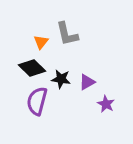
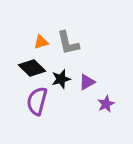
gray L-shape: moved 1 px right, 9 px down
orange triangle: rotated 35 degrees clockwise
black star: rotated 24 degrees counterclockwise
purple star: rotated 18 degrees clockwise
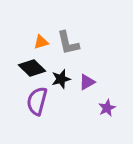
purple star: moved 1 px right, 4 px down
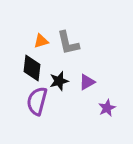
orange triangle: moved 1 px up
black diamond: rotated 52 degrees clockwise
black star: moved 2 px left, 2 px down
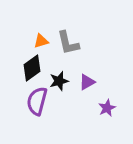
black diamond: rotated 48 degrees clockwise
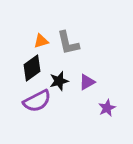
purple semicircle: rotated 132 degrees counterclockwise
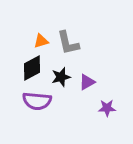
black diamond: rotated 8 degrees clockwise
black star: moved 2 px right, 4 px up
purple semicircle: rotated 32 degrees clockwise
purple star: rotated 24 degrees clockwise
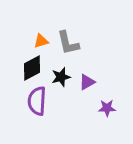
purple semicircle: rotated 88 degrees clockwise
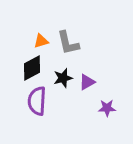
black star: moved 2 px right, 1 px down
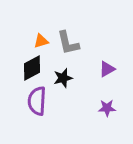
purple triangle: moved 20 px right, 13 px up
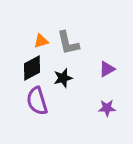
purple semicircle: rotated 20 degrees counterclockwise
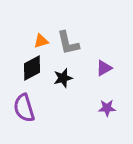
purple triangle: moved 3 px left, 1 px up
purple semicircle: moved 13 px left, 7 px down
